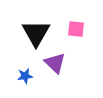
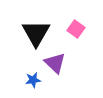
pink square: rotated 30 degrees clockwise
blue star: moved 8 px right, 4 px down
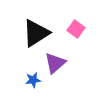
black triangle: rotated 28 degrees clockwise
purple triangle: rotated 35 degrees clockwise
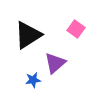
black triangle: moved 8 px left, 2 px down
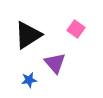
purple triangle: rotated 30 degrees counterclockwise
blue star: moved 4 px left
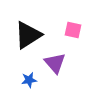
pink square: moved 3 px left, 1 px down; rotated 24 degrees counterclockwise
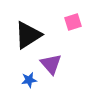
pink square: moved 8 px up; rotated 30 degrees counterclockwise
purple triangle: moved 4 px left, 1 px down
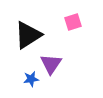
purple triangle: rotated 15 degrees clockwise
blue star: moved 2 px right, 1 px up
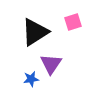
black triangle: moved 7 px right, 3 px up
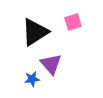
purple triangle: rotated 15 degrees counterclockwise
blue star: moved 1 px right
